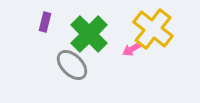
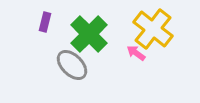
pink arrow: moved 4 px right, 4 px down; rotated 66 degrees clockwise
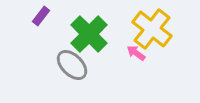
purple rectangle: moved 4 px left, 6 px up; rotated 24 degrees clockwise
yellow cross: moved 1 px left
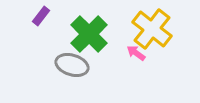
gray ellipse: rotated 28 degrees counterclockwise
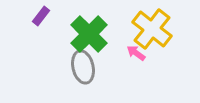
gray ellipse: moved 11 px right, 2 px down; rotated 60 degrees clockwise
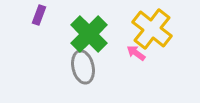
purple rectangle: moved 2 px left, 1 px up; rotated 18 degrees counterclockwise
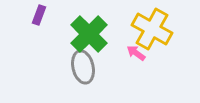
yellow cross: rotated 9 degrees counterclockwise
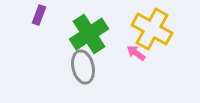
green cross: rotated 12 degrees clockwise
